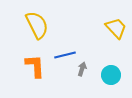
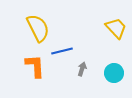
yellow semicircle: moved 1 px right, 3 px down
blue line: moved 3 px left, 4 px up
cyan circle: moved 3 px right, 2 px up
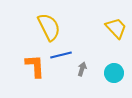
yellow semicircle: moved 11 px right, 1 px up
blue line: moved 1 px left, 4 px down
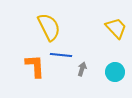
blue line: rotated 20 degrees clockwise
cyan circle: moved 1 px right, 1 px up
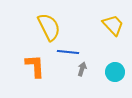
yellow trapezoid: moved 3 px left, 3 px up
blue line: moved 7 px right, 3 px up
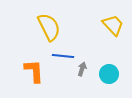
blue line: moved 5 px left, 4 px down
orange L-shape: moved 1 px left, 5 px down
cyan circle: moved 6 px left, 2 px down
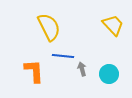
gray arrow: rotated 32 degrees counterclockwise
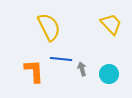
yellow trapezoid: moved 2 px left, 1 px up
blue line: moved 2 px left, 3 px down
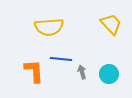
yellow semicircle: rotated 112 degrees clockwise
gray arrow: moved 3 px down
